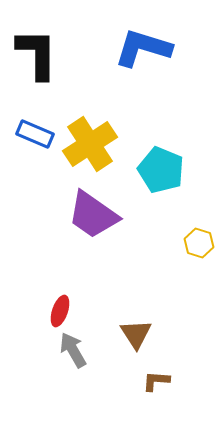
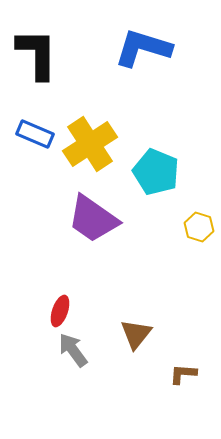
cyan pentagon: moved 5 px left, 2 px down
purple trapezoid: moved 4 px down
yellow hexagon: moved 16 px up
brown triangle: rotated 12 degrees clockwise
gray arrow: rotated 6 degrees counterclockwise
brown L-shape: moved 27 px right, 7 px up
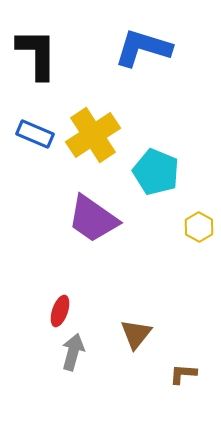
yellow cross: moved 3 px right, 9 px up
yellow hexagon: rotated 12 degrees clockwise
gray arrow: moved 2 px down; rotated 51 degrees clockwise
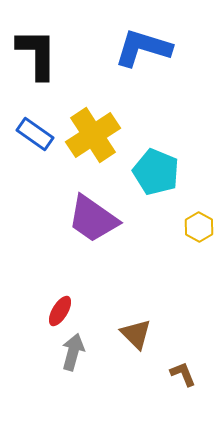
blue rectangle: rotated 12 degrees clockwise
red ellipse: rotated 12 degrees clockwise
brown triangle: rotated 24 degrees counterclockwise
brown L-shape: rotated 64 degrees clockwise
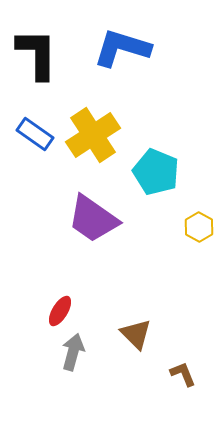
blue L-shape: moved 21 px left
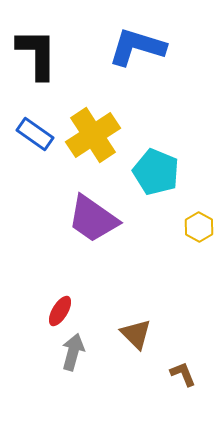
blue L-shape: moved 15 px right, 1 px up
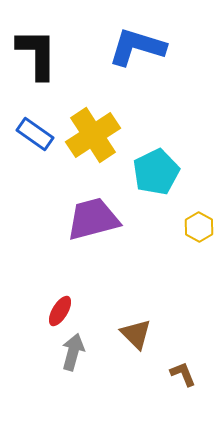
cyan pentagon: rotated 24 degrees clockwise
purple trapezoid: rotated 130 degrees clockwise
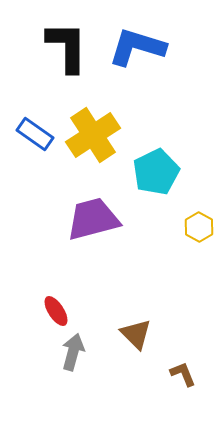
black L-shape: moved 30 px right, 7 px up
red ellipse: moved 4 px left; rotated 64 degrees counterclockwise
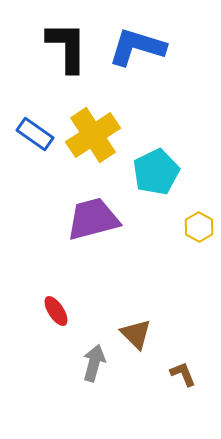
gray arrow: moved 21 px right, 11 px down
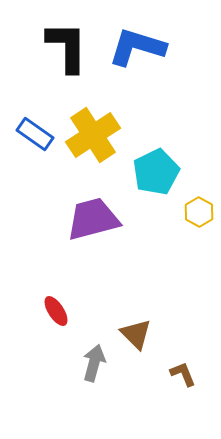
yellow hexagon: moved 15 px up
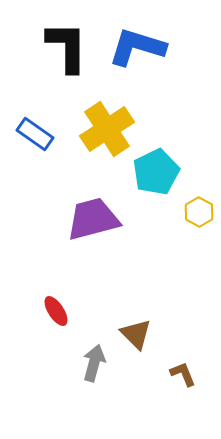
yellow cross: moved 14 px right, 6 px up
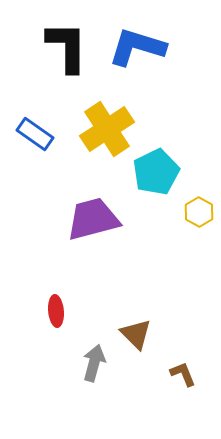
red ellipse: rotated 28 degrees clockwise
